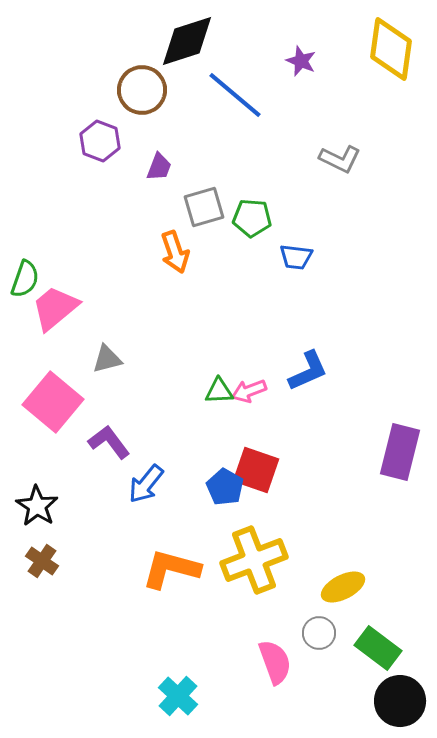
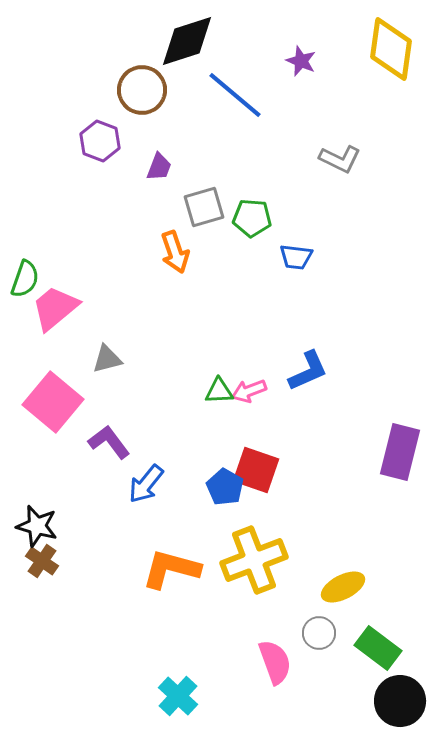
black star: moved 20 px down; rotated 18 degrees counterclockwise
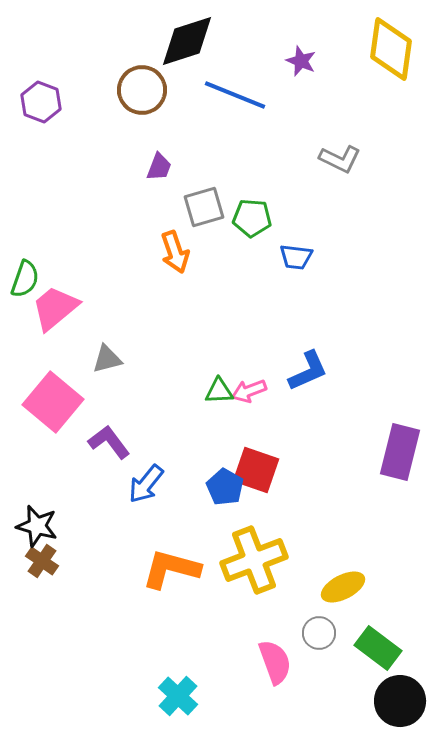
blue line: rotated 18 degrees counterclockwise
purple hexagon: moved 59 px left, 39 px up
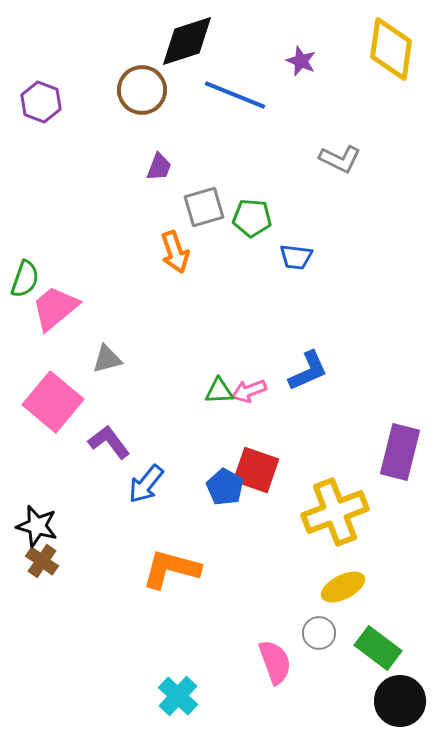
yellow cross: moved 81 px right, 48 px up
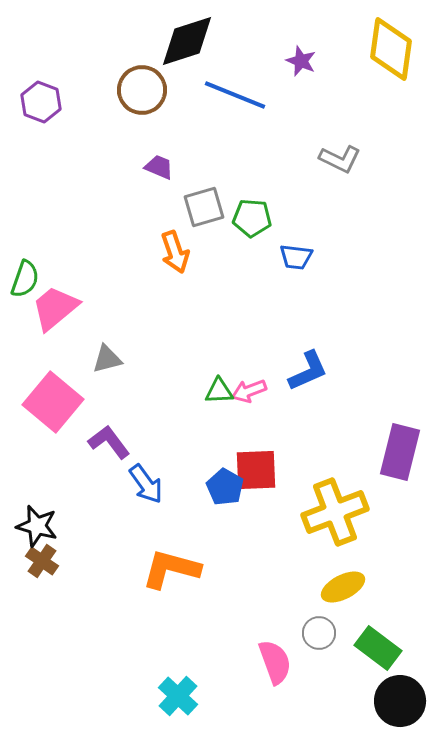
purple trapezoid: rotated 88 degrees counterclockwise
red square: rotated 21 degrees counterclockwise
blue arrow: rotated 75 degrees counterclockwise
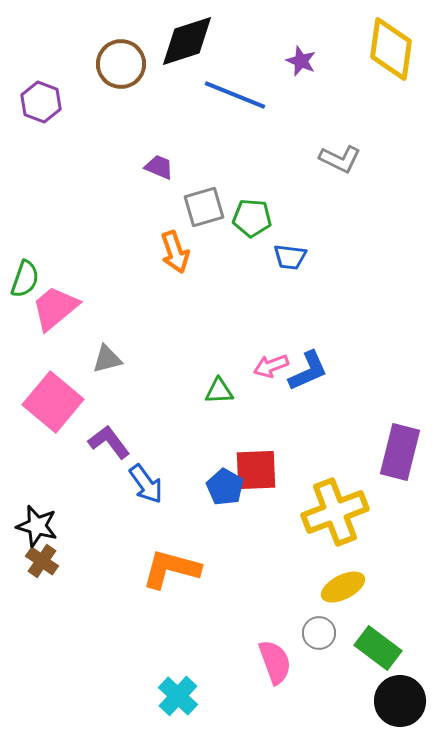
brown circle: moved 21 px left, 26 px up
blue trapezoid: moved 6 px left
pink arrow: moved 22 px right, 25 px up
